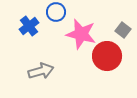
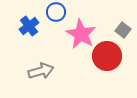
pink star: rotated 16 degrees clockwise
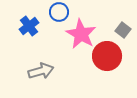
blue circle: moved 3 px right
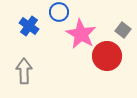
blue cross: rotated 18 degrees counterclockwise
gray arrow: moved 17 px left; rotated 75 degrees counterclockwise
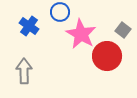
blue circle: moved 1 px right
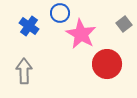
blue circle: moved 1 px down
gray square: moved 1 px right, 6 px up; rotated 14 degrees clockwise
red circle: moved 8 px down
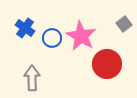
blue circle: moved 8 px left, 25 px down
blue cross: moved 4 px left, 2 px down
pink star: moved 2 px down
gray arrow: moved 8 px right, 7 px down
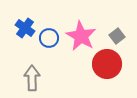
gray square: moved 7 px left, 12 px down
blue circle: moved 3 px left
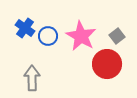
blue circle: moved 1 px left, 2 px up
